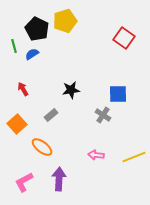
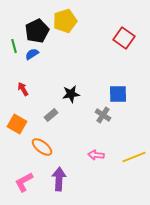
black pentagon: moved 2 px down; rotated 20 degrees clockwise
black star: moved 4 px down
orange square: rotated 18 degrees counterclockwise
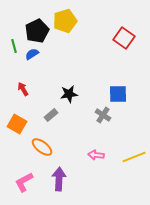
black star: moved 2 px left
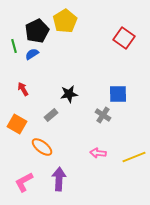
yellow pentagon: rotated 15 degrees counterclockwise
pink arrow: moved 2 px right, 2 px up
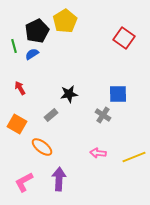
red arrow: moved 3 px left, 1 px up
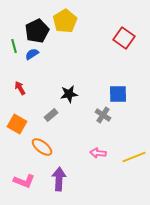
pink L-shape: moved 1 px up; rotated 130 degrees counterclockwise
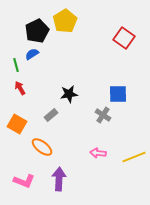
green line: moved 2 px right, 19 px down
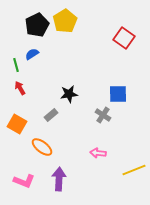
black pentagon: moved 6 px up
yellow line: moved 13 px down
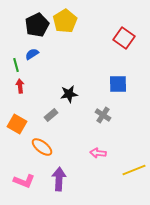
red arrow: moved 2 px up; rotated 24 degrees clockwise
blue square: moved 10 px up
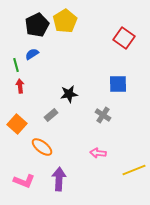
orange square: rotated 12 degrees clockwise
